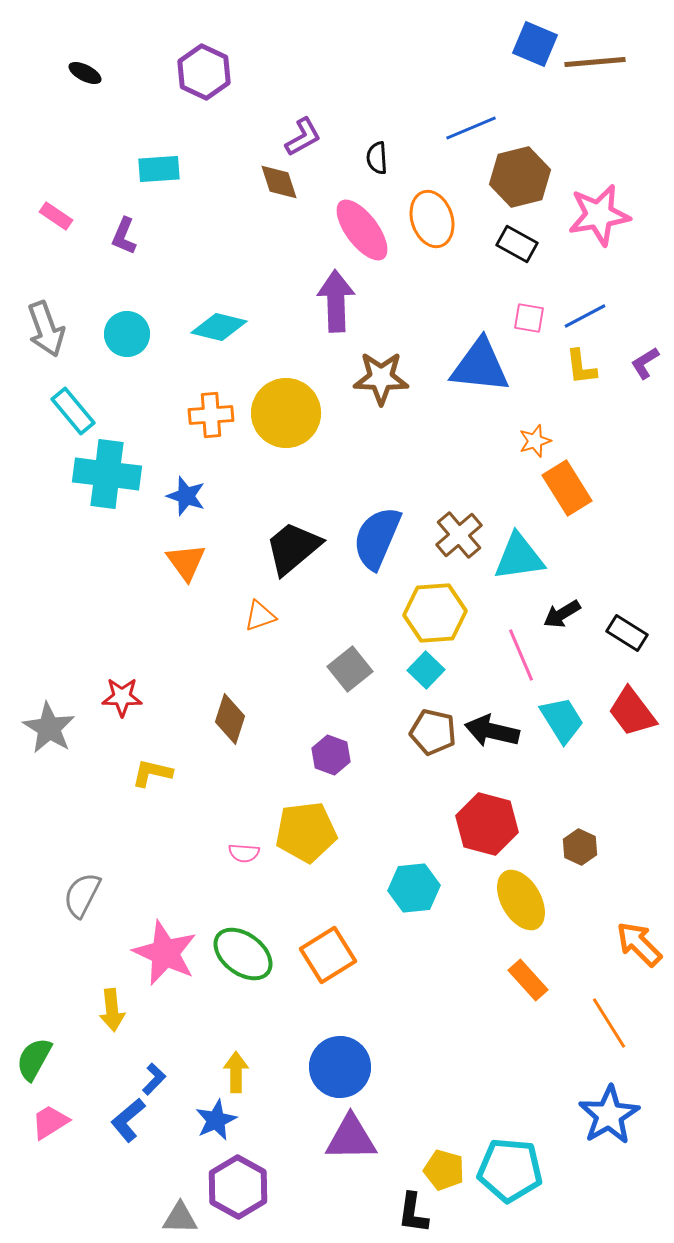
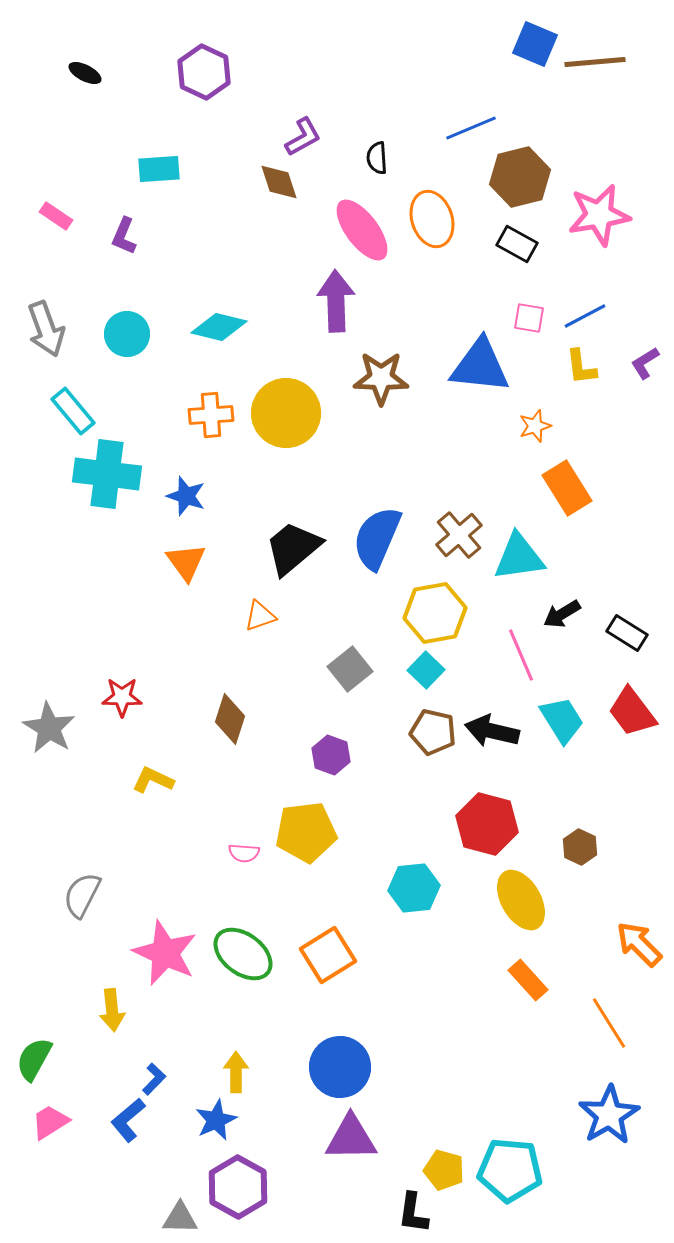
orange star at (535, 441): moved 15 px up
yellow hexagon at (435, 613): rotated 6 degrees counterclockwise
yellow L-shape at (152, 773): moved 1 px right, 7 px down; rotated 12 degrees clockwise
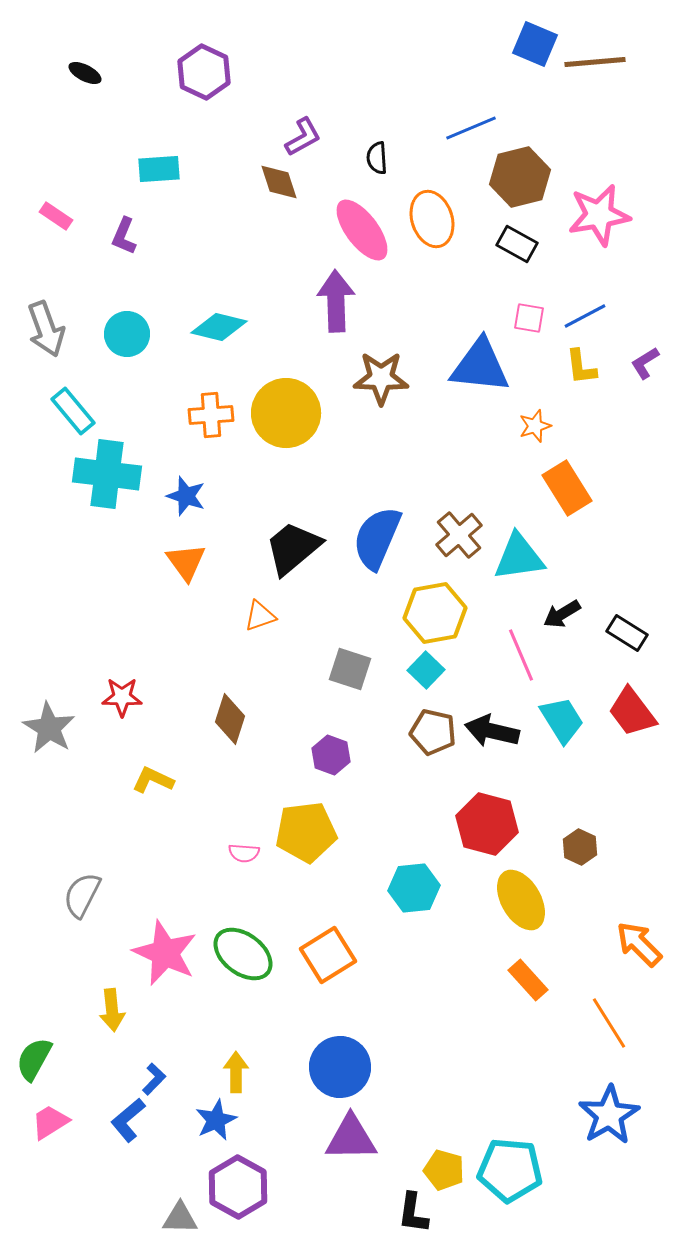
gray square at (350, 669): rotated 33 degrees counterclockwise
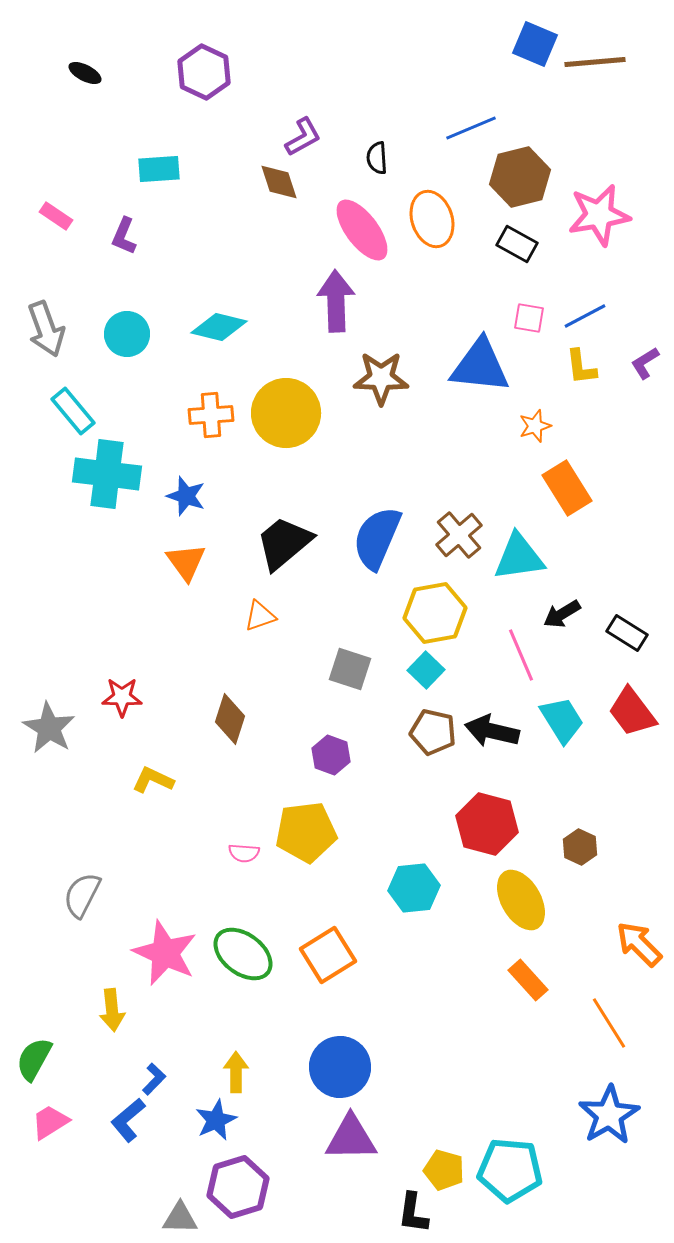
black trapezoid at (293, 548): moved 9 px left, 5 px up
purple hexagon at (238, 1187): rotated 14 degrees clockwise
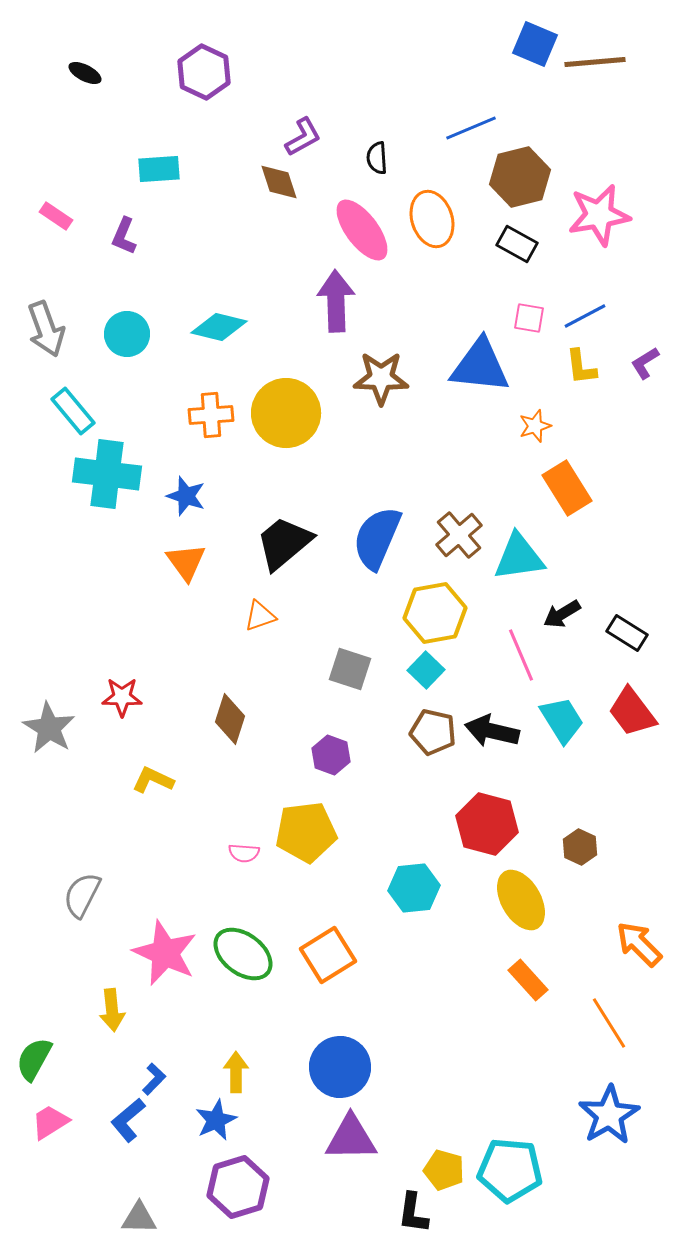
gray triangle at (180, 1218): moved 41 px left
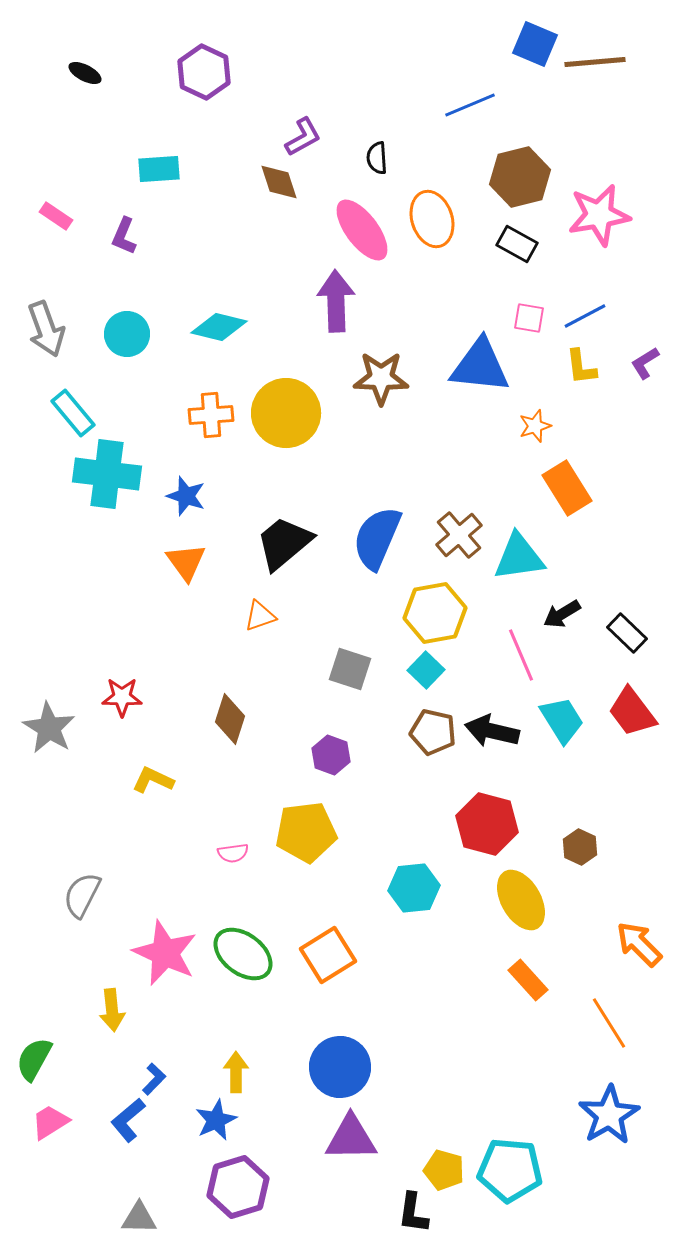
blue line at (471, 128): moved 1 px left, 23 px up
cyan rectangle at (73, 411): moved 2 px down
black rectangle at (627, 633): rotated 12 degrees clockwise
pink semicircle at (244, 853): moved 11 px left; rotated 12 degrees counterclockwise
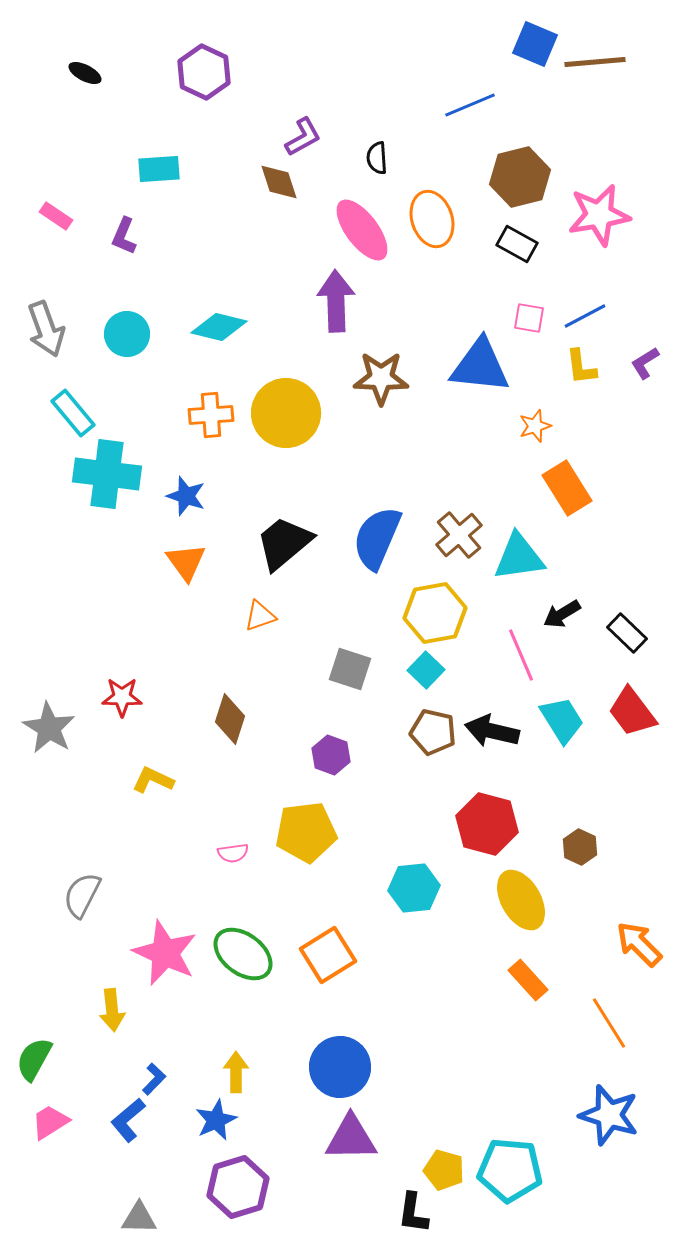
blue star at (609, 1115): rotated 24 degrees counterclockwise
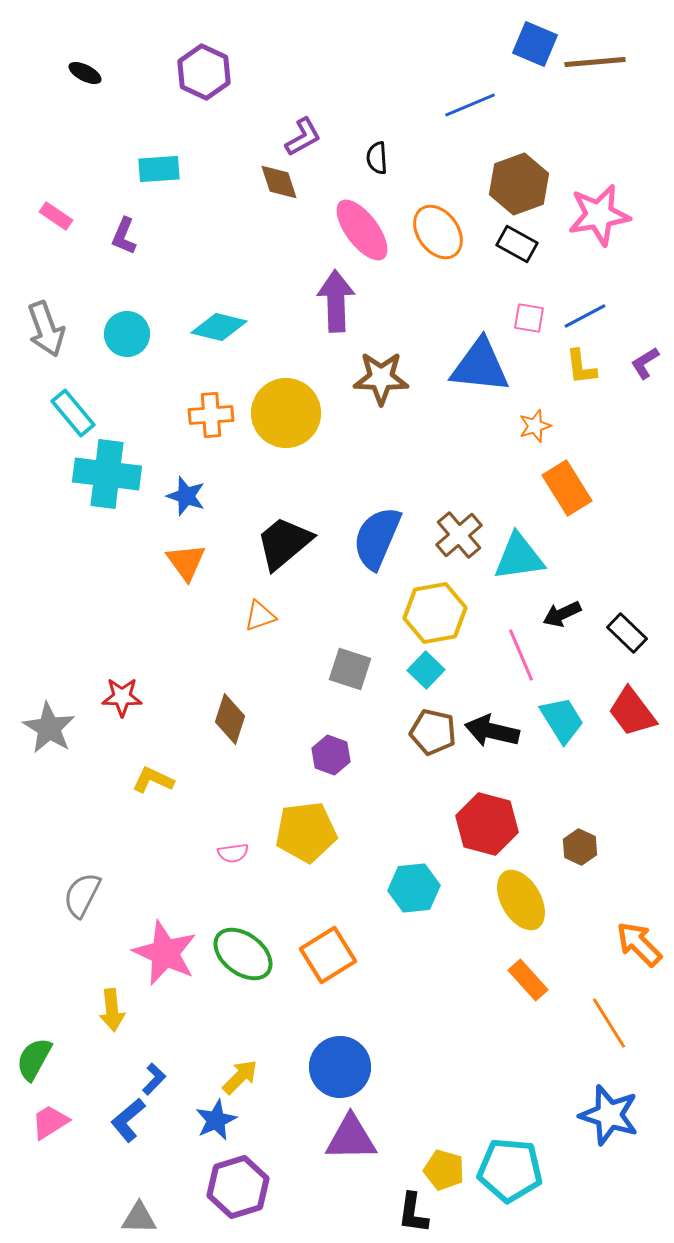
brown hexagon at (520, 177): moved 1 px left, 7 px down; rotated 6 degrees counterclockwise
orange ellipse at (432, 219): moved 6 px right, 13 px down; rotated 18 degrees counterclockwise
black arrow at (562, 614): rotated 6 degrees clockwise
yellow arrow at (236, 1072): moved 4 px right, 5 px down; rotated 45 degrees clockwise
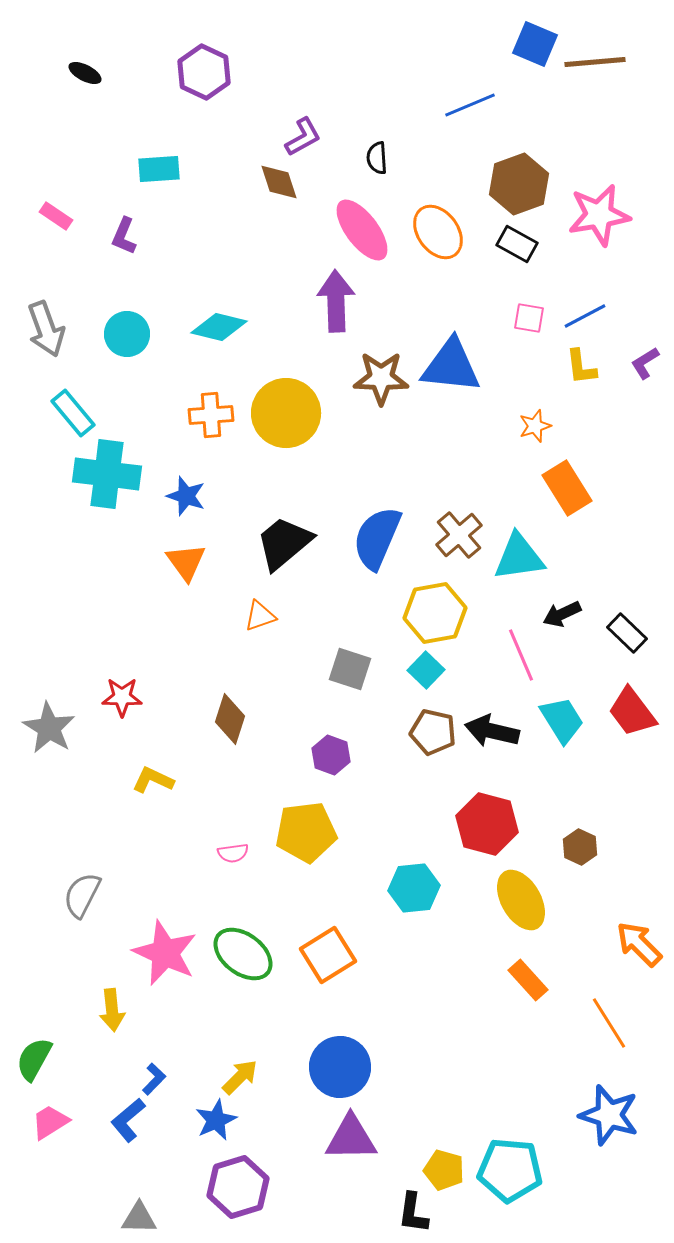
blue triangle at (480, 366): moved 29 px left
